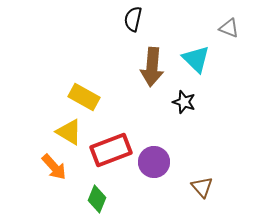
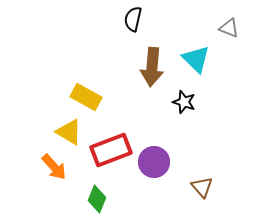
yellow rectangle: moved 2 px right
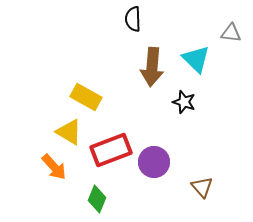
black semicircle: rotated 15 degrees counterclockwise
gray triangle: moved 2 px right, 5 px down; rotated 15 degrees counterclockwise
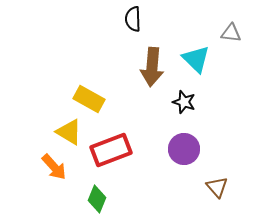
yellow rectangle: moved 3 px right, 2 px down
purple circle: moved 30 px right, 13 px up
brown triangle: moved 15 px right
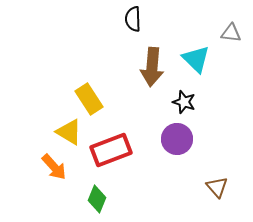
yellow rectangle: rotated 28 degrees clockwise
purple circle: moved 7 px left, 10 px up
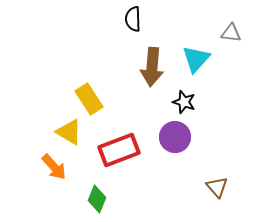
cyan triangle: rotated 28 degrees clockwise
purple circle: moved 2 px left, 2 px up
red rectangle: moved 8 px right
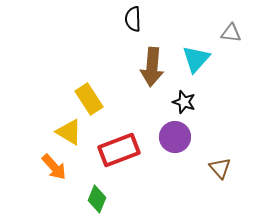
brown triangle: moved 3 px right, 19 px up
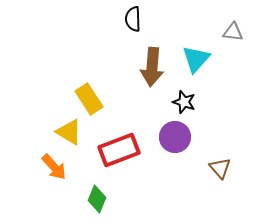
gray triangle: moved 2 px right, 1 px up
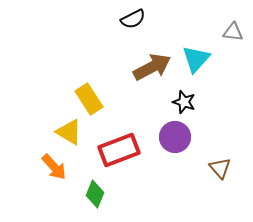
black semicircle: rotated 115 degrees counterclockwise
brown arrow: rotated 123 degrees counterclockwise
green diamond: moved 2 px left, 5 px up
